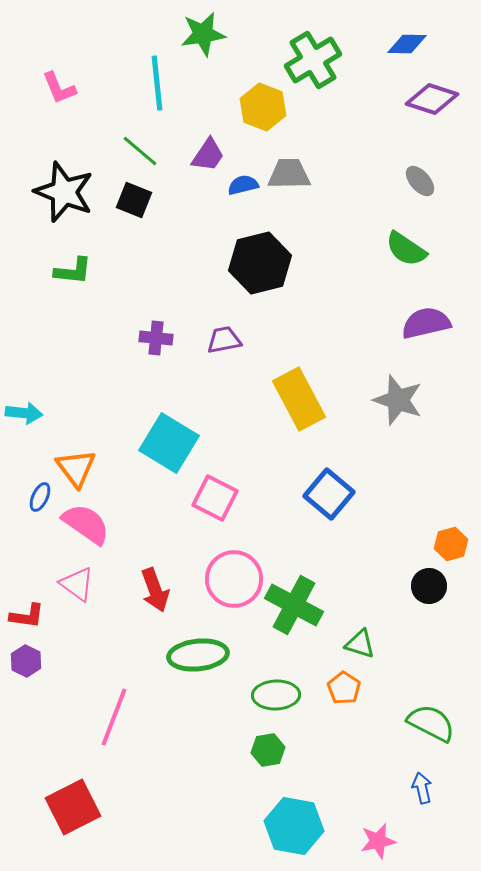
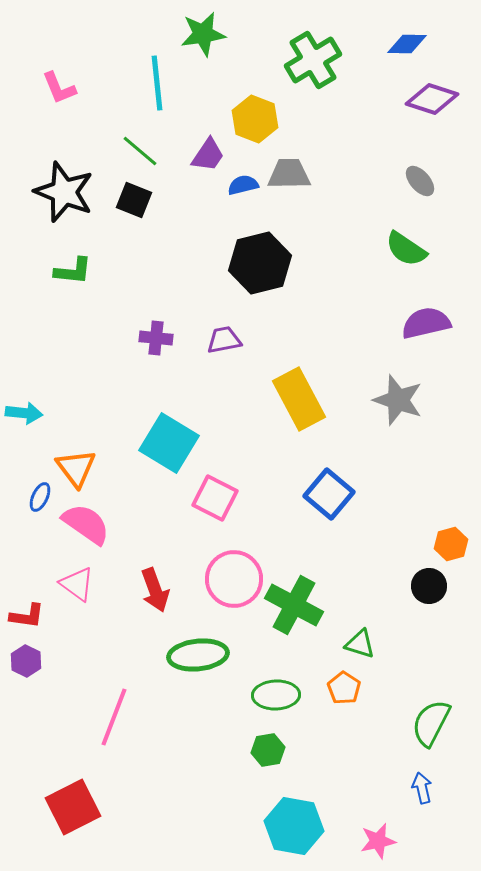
yellow hexagon at (263, 107): moved 8 px left, 12 px down
green semicircle at (431, 723): rotated 90 degrees counterclockwise
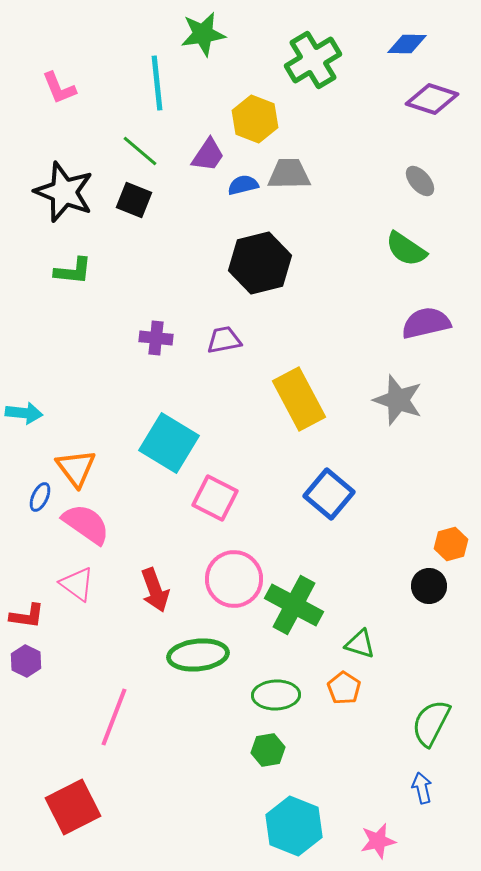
cyan hexagon at (294, 826): rotated 12 degrees clockwise
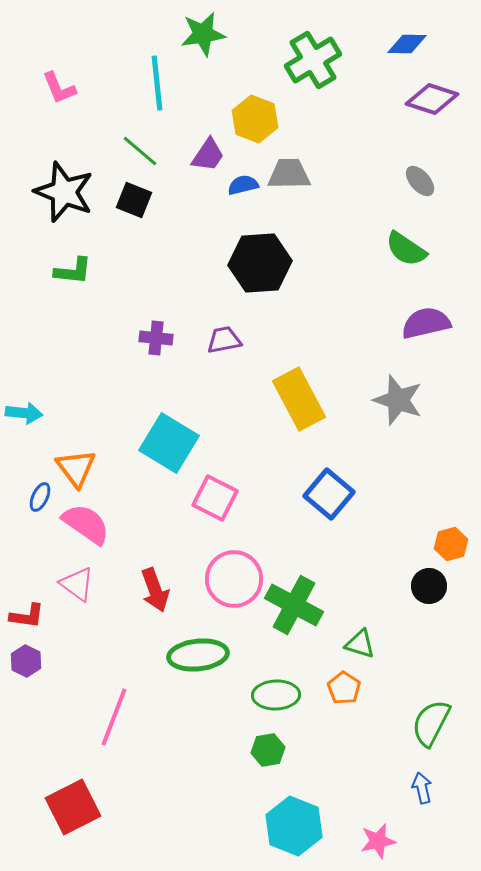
black hexagon at (260, 263): rotated 10 degrees clockwise
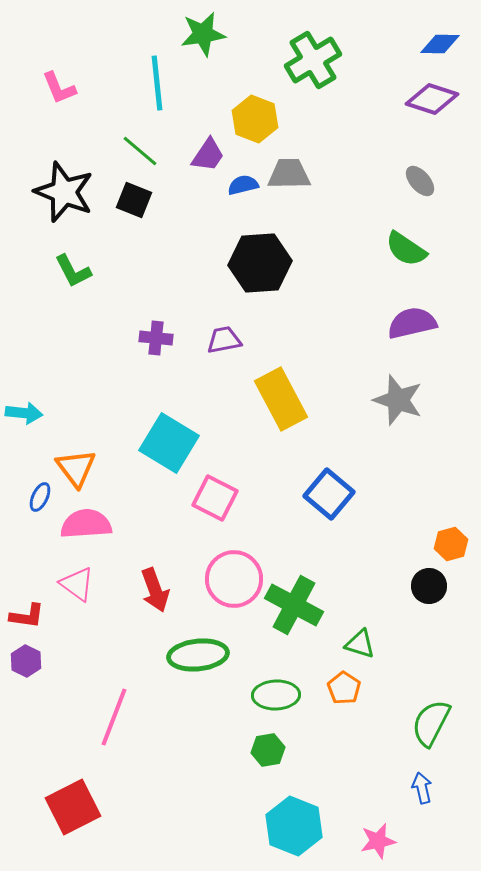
blue diamond at (407, 44): moved 33 px right
green L-shape at (73, 271): rotated 57 degrees clockwise
purple semicircle at (426, 323): moved 14 px left
yellow rectangle at (299, 399): moved 18 px left
pink semicircle at (86, 524): rotated 39 degrees counterclockwise
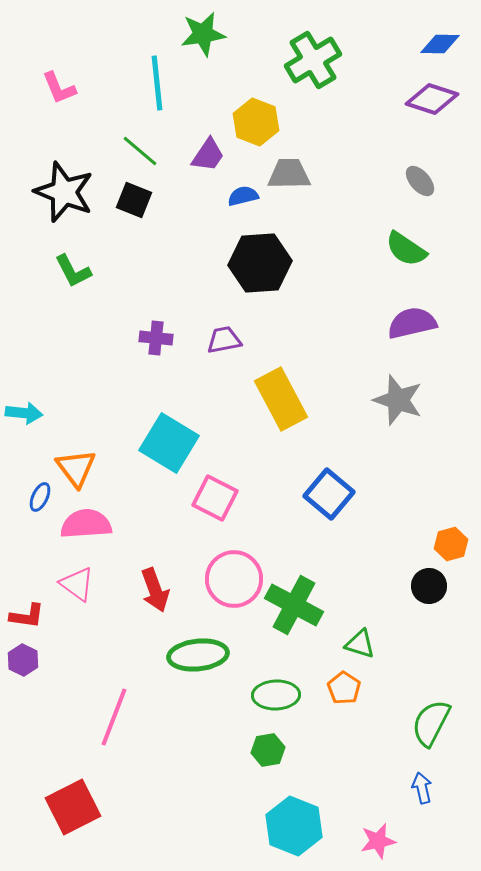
yellow hexagon at (255, 119): moved 1 px right, 3 px down
blue semicircle at (243, 185): moved 11 px down
purple hexagon at (26, 661): moved 3 px left, 1 px up
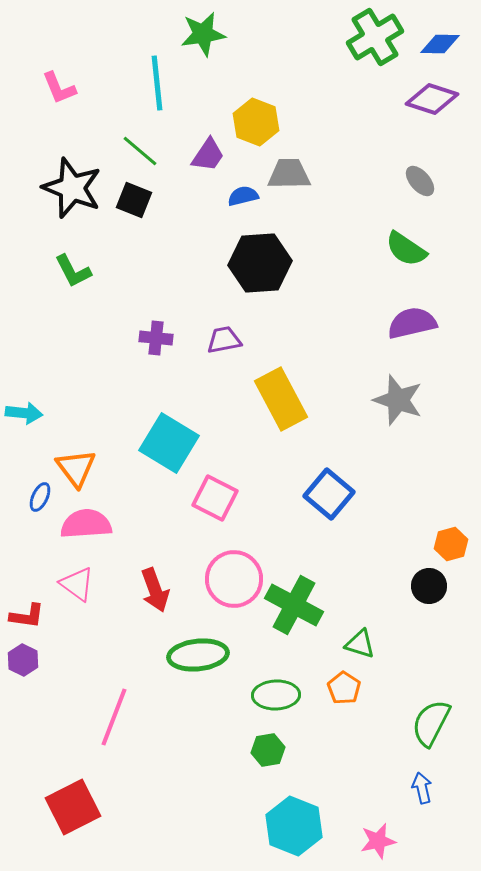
green cross at (313, 60): moved 62 px right, 23 px up
black star at (64, 192): moved 8 px right, 4 px up
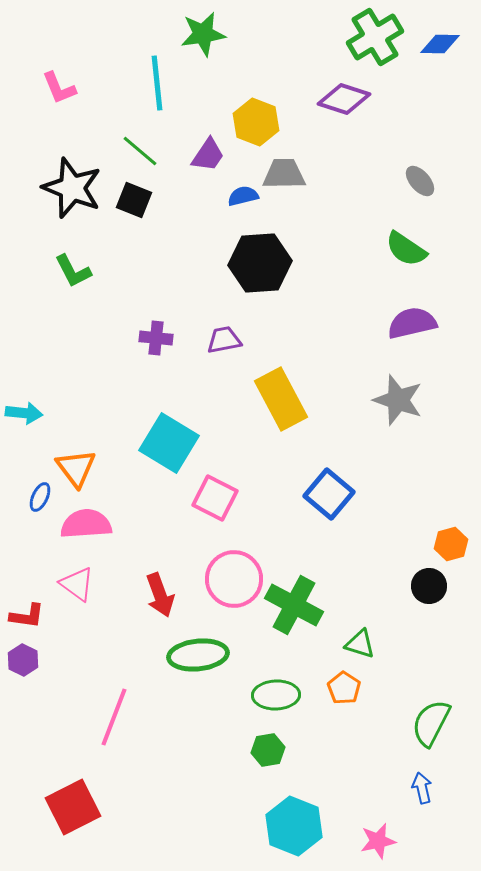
purple diamond at (432, 99): moved 88 px left
gray trapezoid at (289, 174): moved 5 px left
red arrow at (155, 590): moved 5 px right, 5 px down
